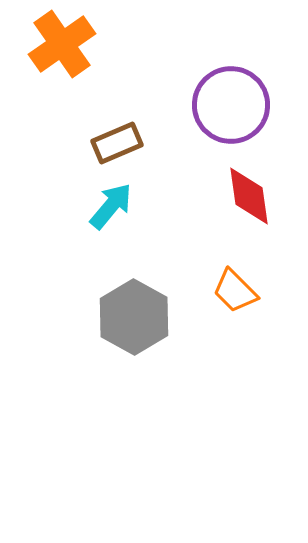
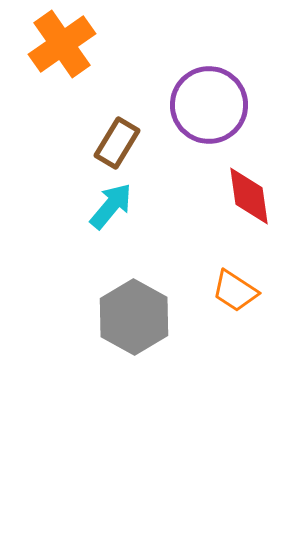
purple circle: moved 22 px left
brown rectangle: rotated 36 degrees counterclockwise
orange trapezoid: rotated 12 degrees counterclockwise
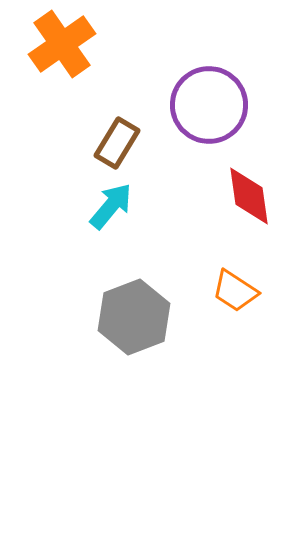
gray hexagon: rotated 10 degrees clockwise
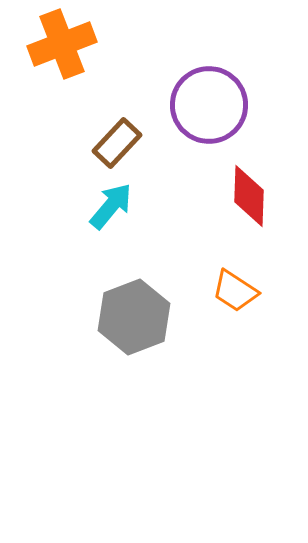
orange cross: rotated 14 degrees clockwise
brown rectangle: rotated 12 degrees clockwise
red diamond: rotated 10 degrees clockwise
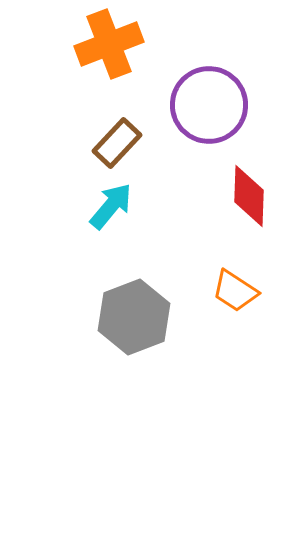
orange cross: moved 47 px right
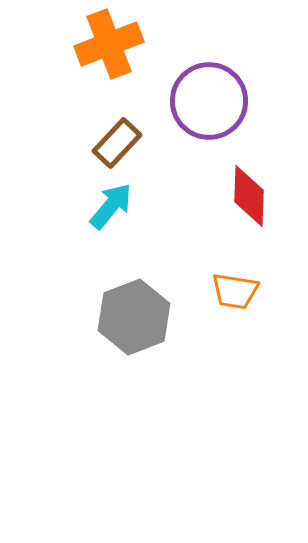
purple circle: moved 4 px up
orange trapezoid: rotated 24 degrees counterclockwise
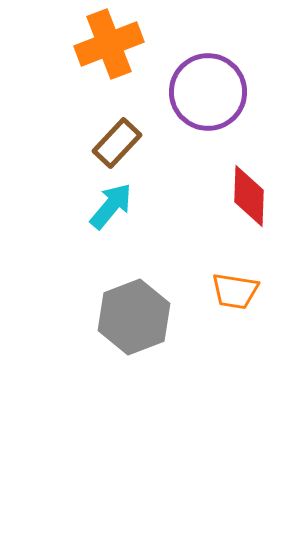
purple circle: moved 1 px left, 9 px up
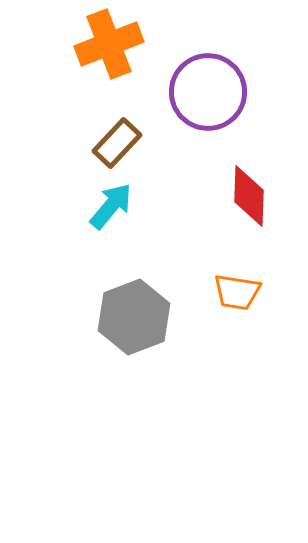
orange trapezoid: moved 2 px right, 1 px down
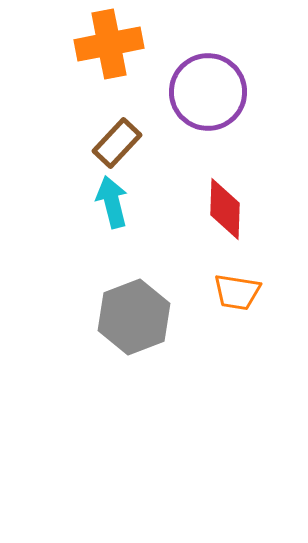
orange cross: rotated 10 degrees clockwise
red diamond: moved 24 px left, 13 px down
cyan arrow: moved 1 px right, 4 px up; rotated 54 degrees counterclockwise
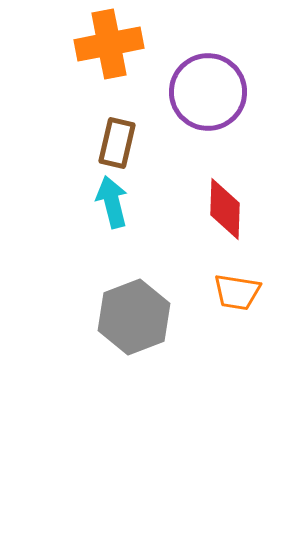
brown rectangle: rotated 30 degrees counterclockwise
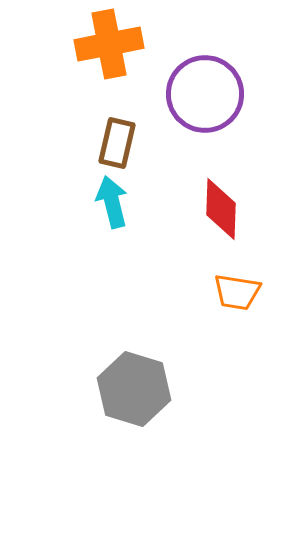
purple circle: moved 3 px left, 2 px down
red diamond: moved 4 px left
gray hexagon: moved 72 px down; rotated 22 degrees counterclockwise
